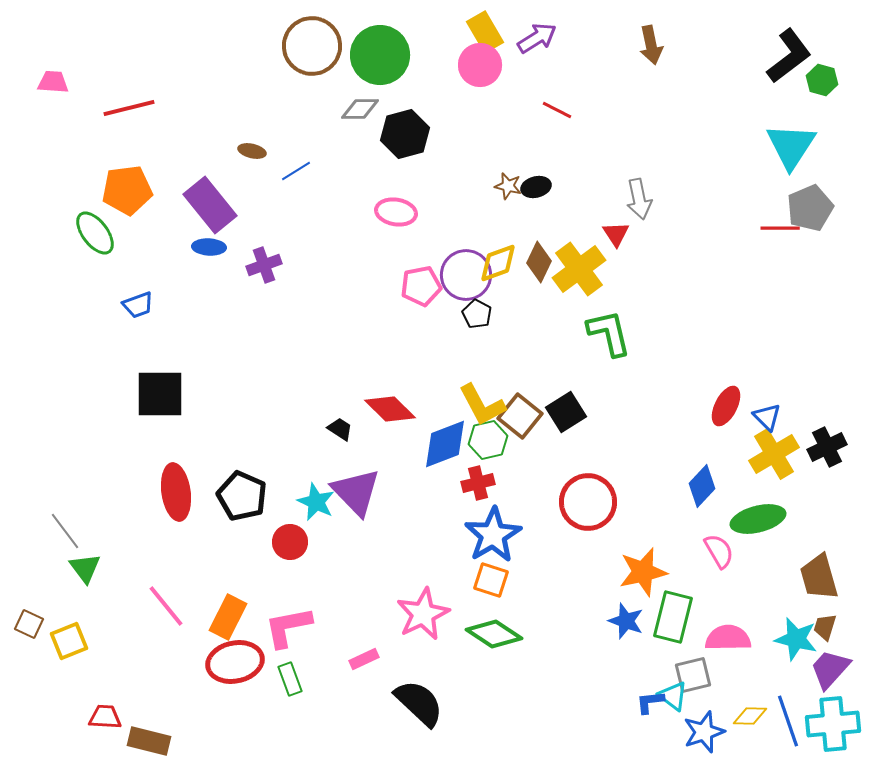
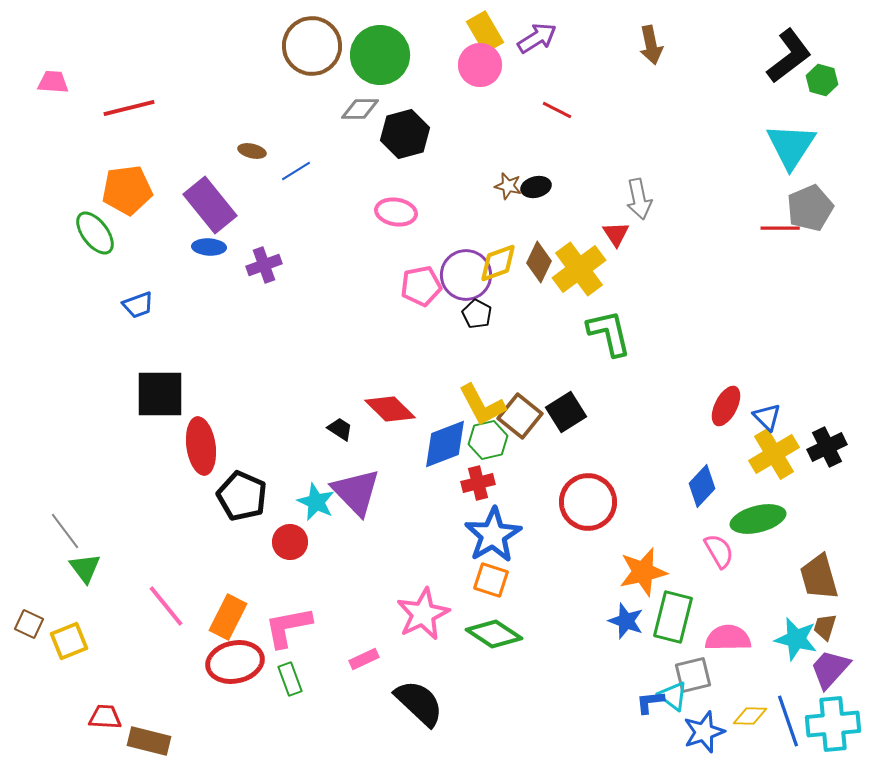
red ellipse at (176, 492): moved 25 px right, 46 px up
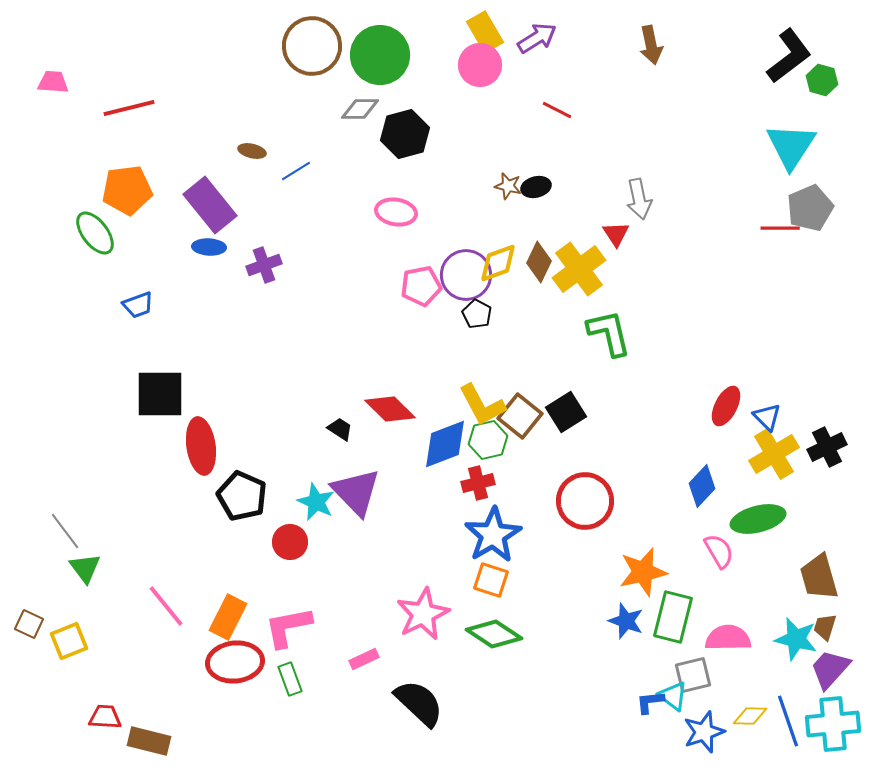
red circle at (588, 502): moved 3 px left, 1 px up
red ellipse at (235, 662): rotated 6 degrees clockwise
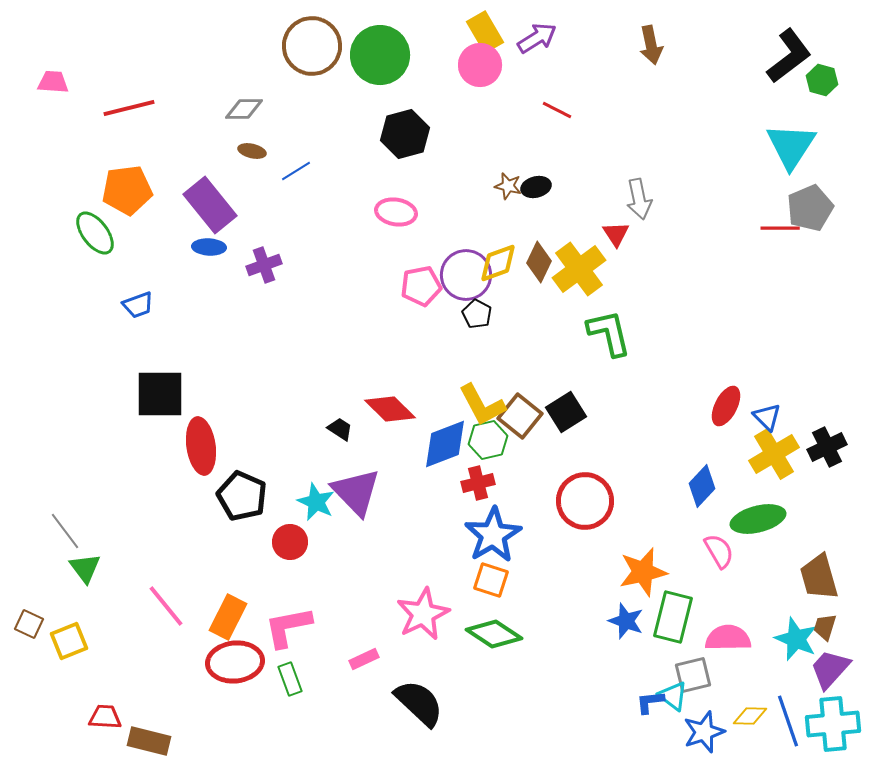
gray diamond at (360, 109): moved 116 px left
cyan star at (796, 639): rotated 9 degrees clockwise
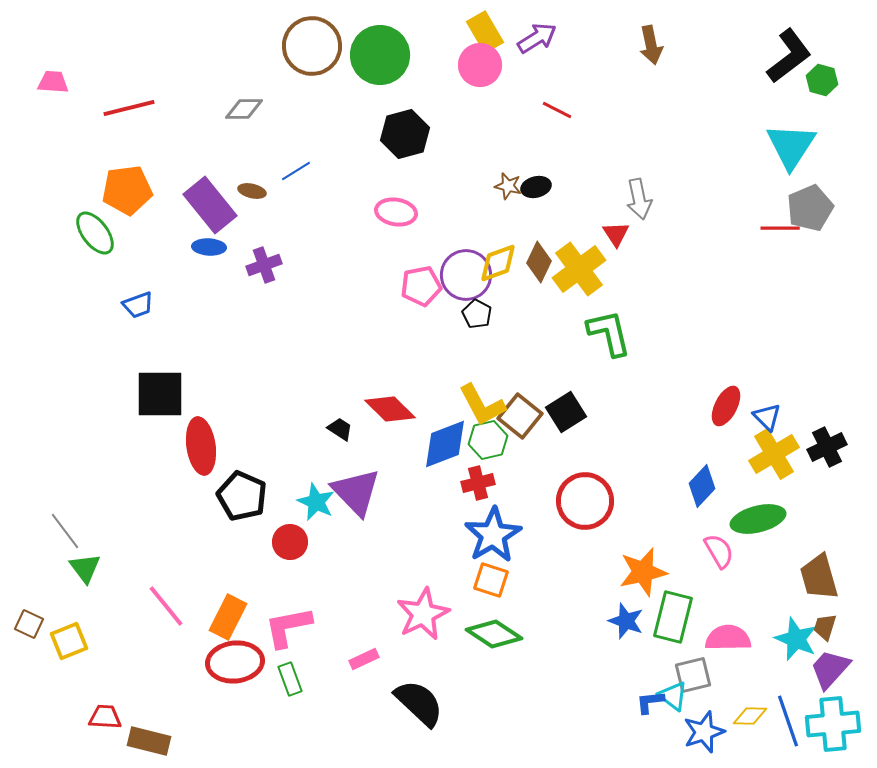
brown ellipse at (252, 151): moved 40 px down
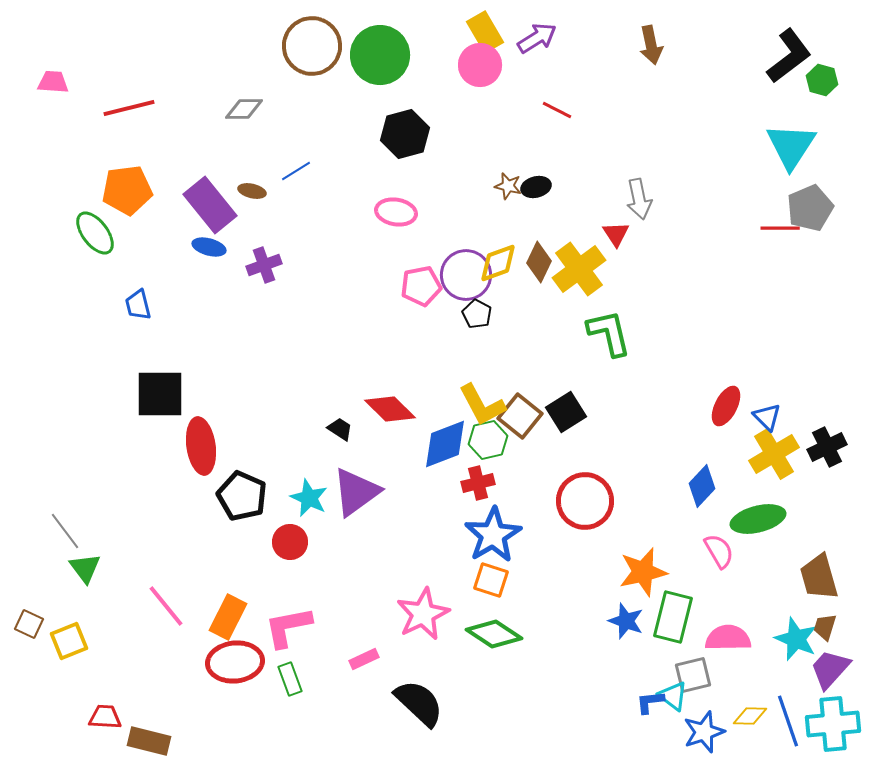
blue ellipse at (209, 247): rotated 12 degrees clockwise
blue trapezoid at (138, 305): rotated 96 degrees clockwise
purple triangle at (356, 492): rotated 38 degrees clockwise
cyan star at (316, 502): moved 7 px left, 4 px up
